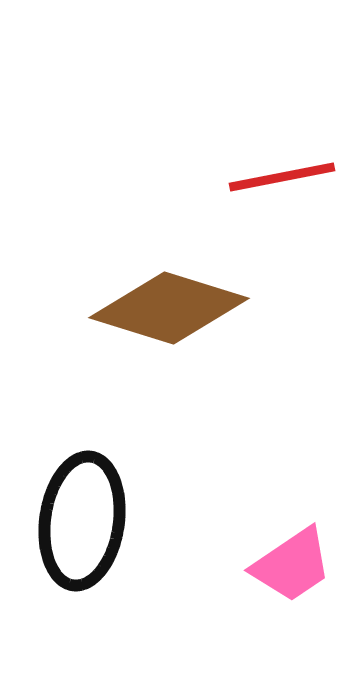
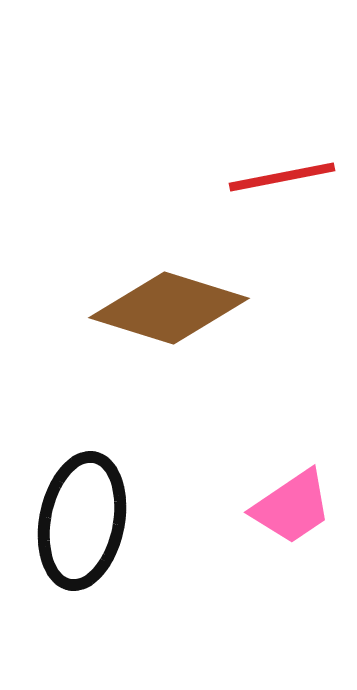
black ellipse: rotated 3 degrees clockwise
pink trapezoid: moved 58 px up
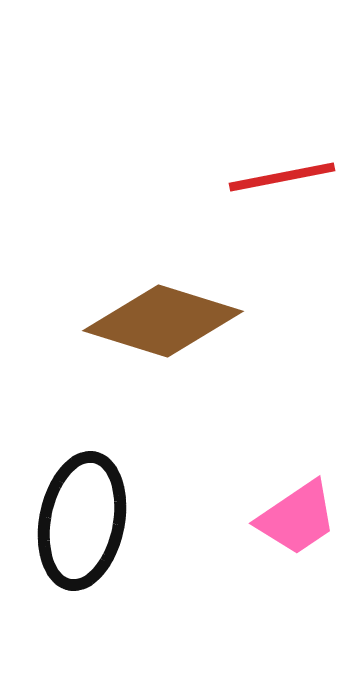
brown diamond: moved 6 px left, 13 px down
pink trapezoid: moved 5 px right, 11 px down
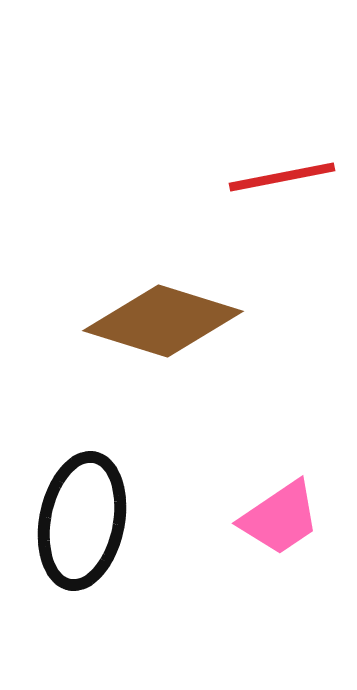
pink trapezoid: moved 17 px left
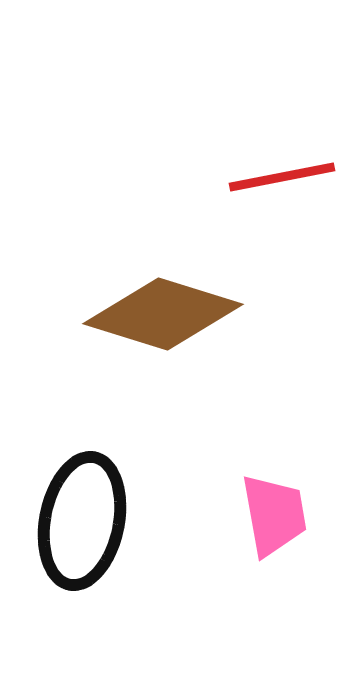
brown diamond: moved 7 px up
pink trapezoid: moved 6 px left, 3 px up; rotated 66 degrees counterclockwise
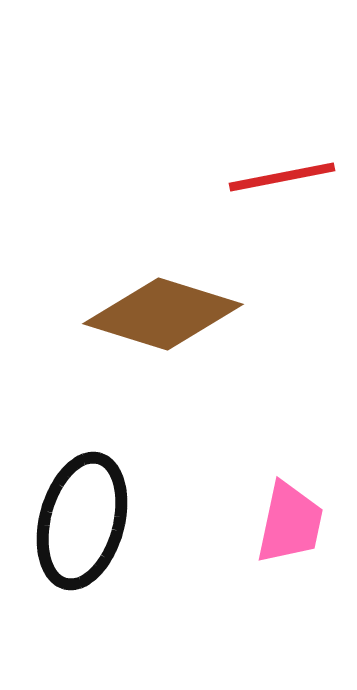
pink trapezoid: moved 16 px right, 8 px down; rotated 22 degrees clockwise
black ellipse: rotated 4 degrees clockwise
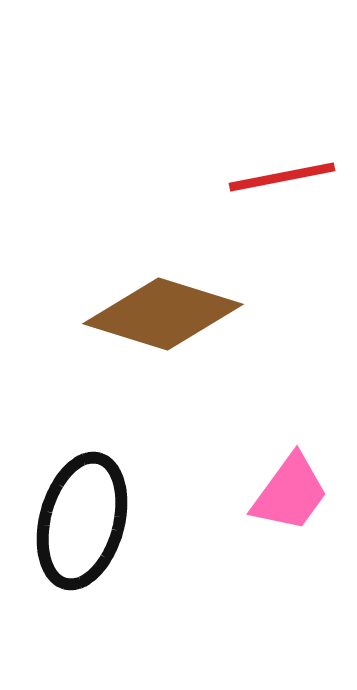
pink trapezoid: moved 30 px up; rotated 24 degrees clockwise
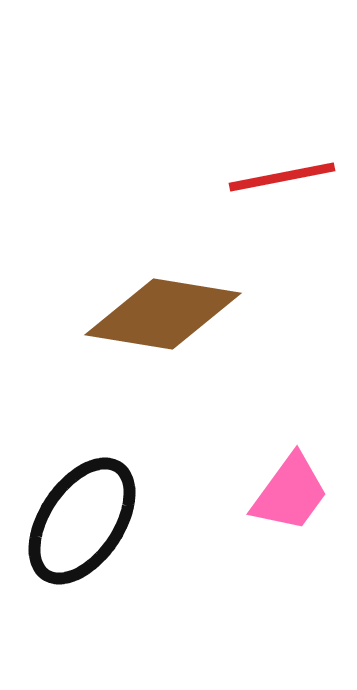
brown diamond: rotated 8 degrees counterclockwise
black ellipse: rotated 19 degrees clockwise
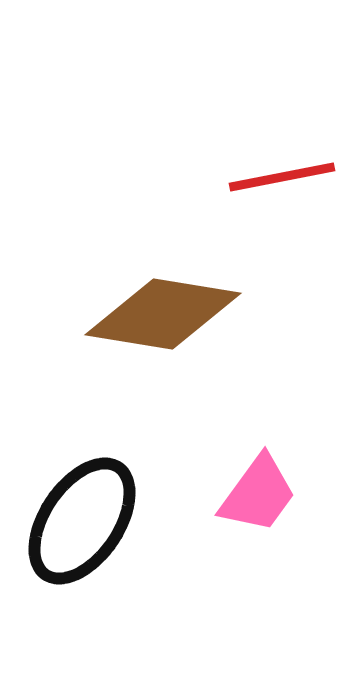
pink trapezoid: moved 32 px left, 1 px down
